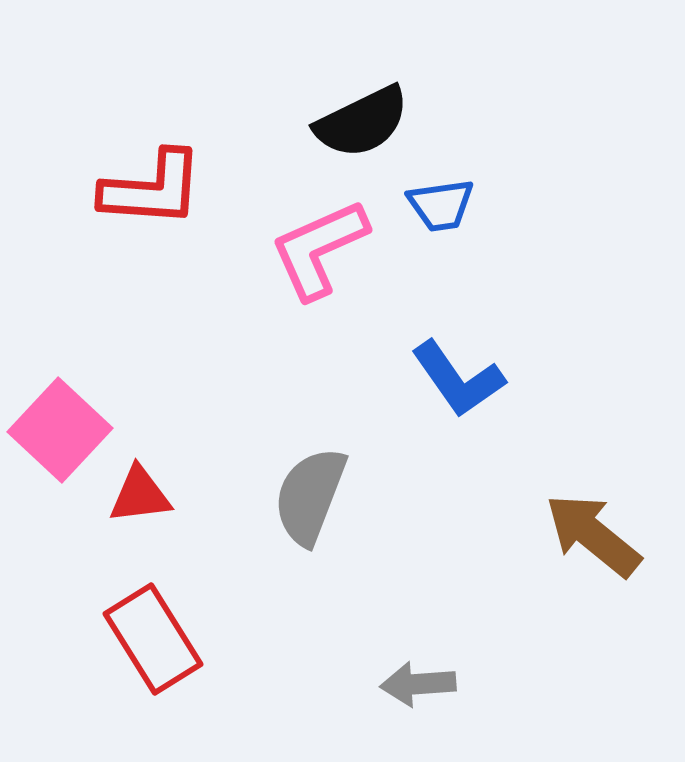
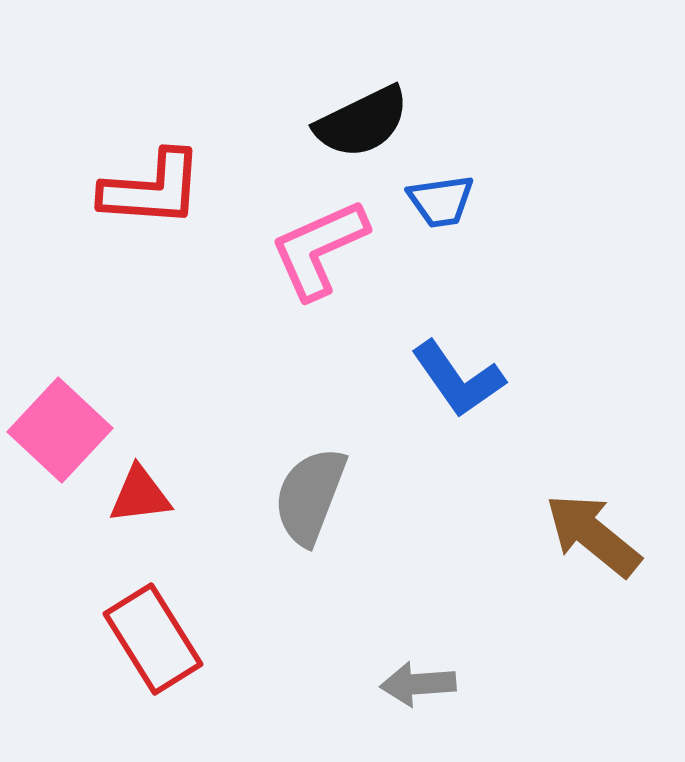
blue trapezoid: moved 4 px up
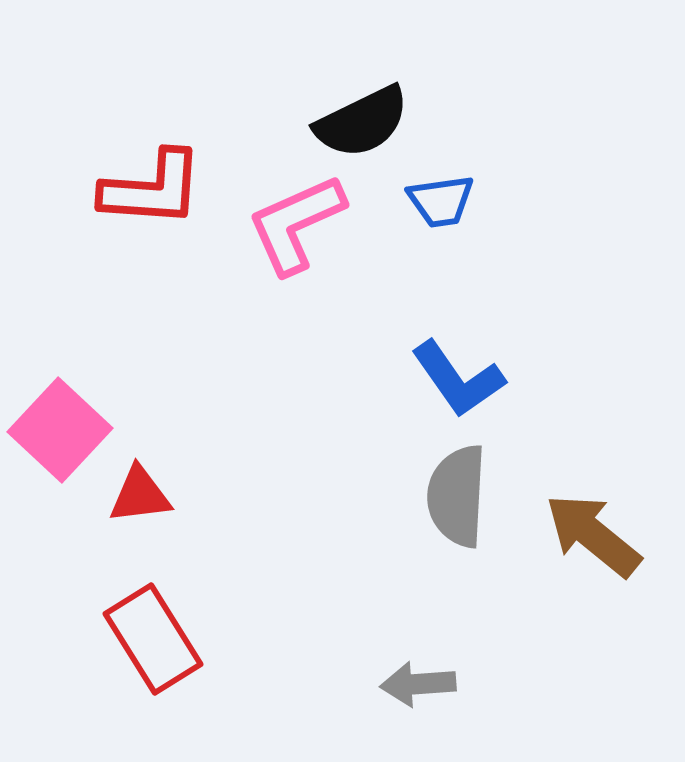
pink L-shape: moved 23 px left, 25 px up
gray semicircle: moved 147 px right; rotated 18 degrees counterclockwise
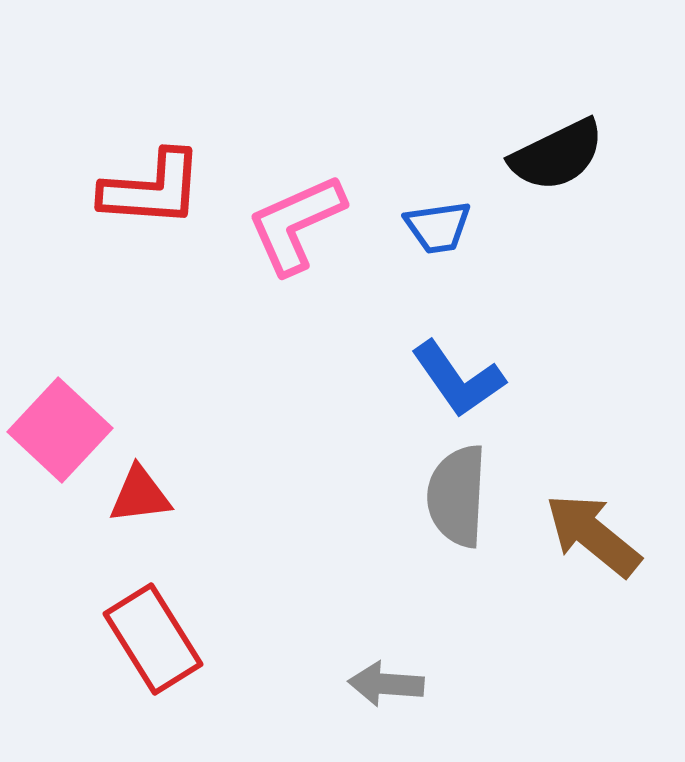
black semicircle: moved 195 px right, 33 px down
blue trapezoid: moved 3 px left, 26 px down
gray arrow: moved 32 px left; rotated 8 degrees clockwise
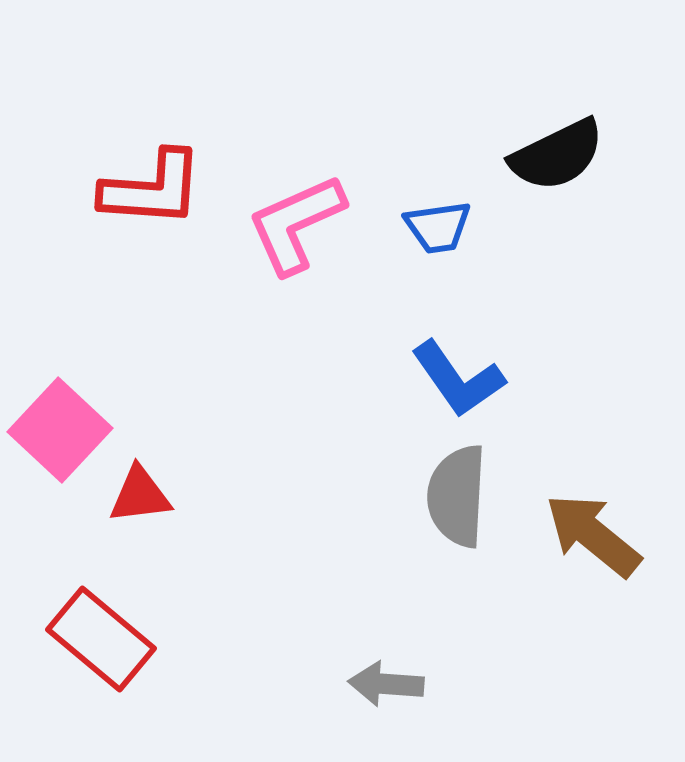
red rectangle: moved 52 px left; rotated 18 degrees counterclockwise
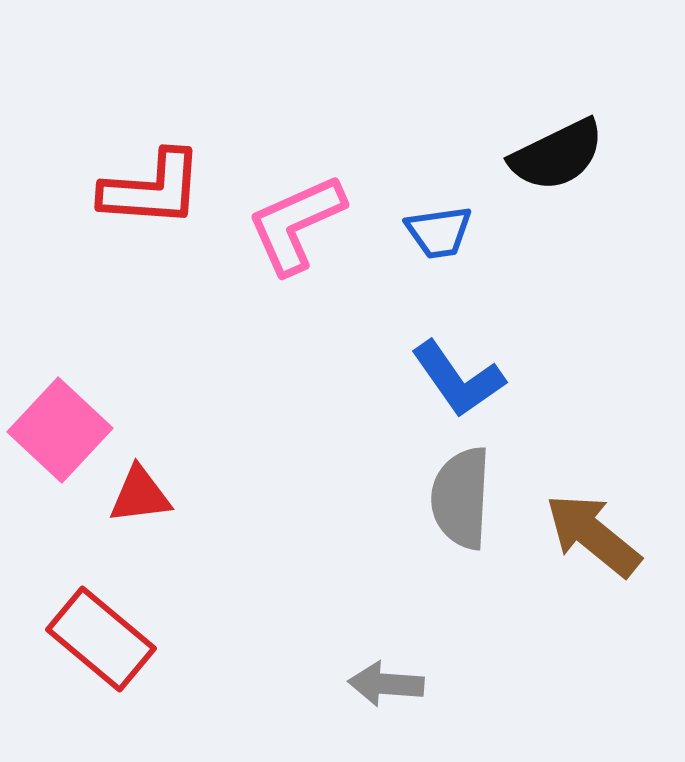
blue trapezoid: moved 1 px right, 5 px down
gray semicircle: moved 4 px right, 2 px down
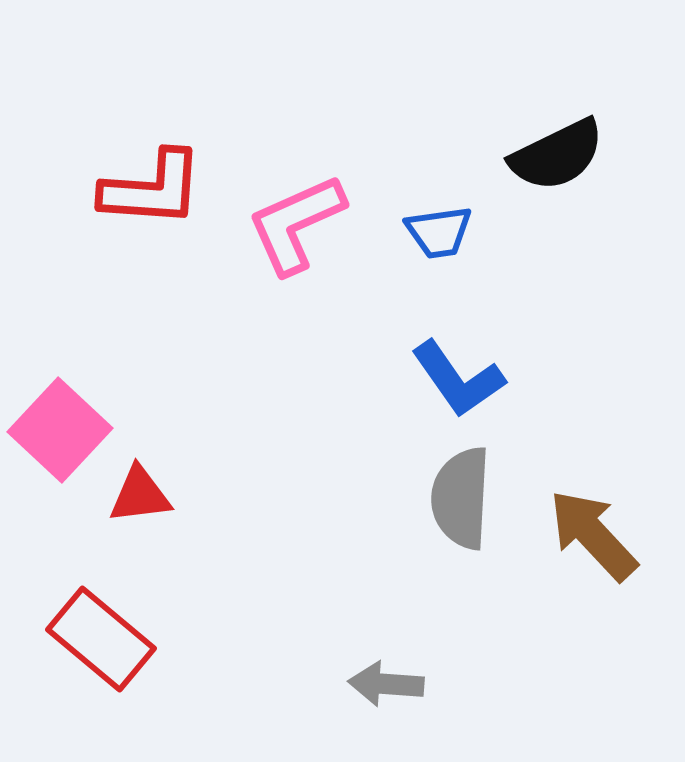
brown arrow: rotated 8 degrees clockwise
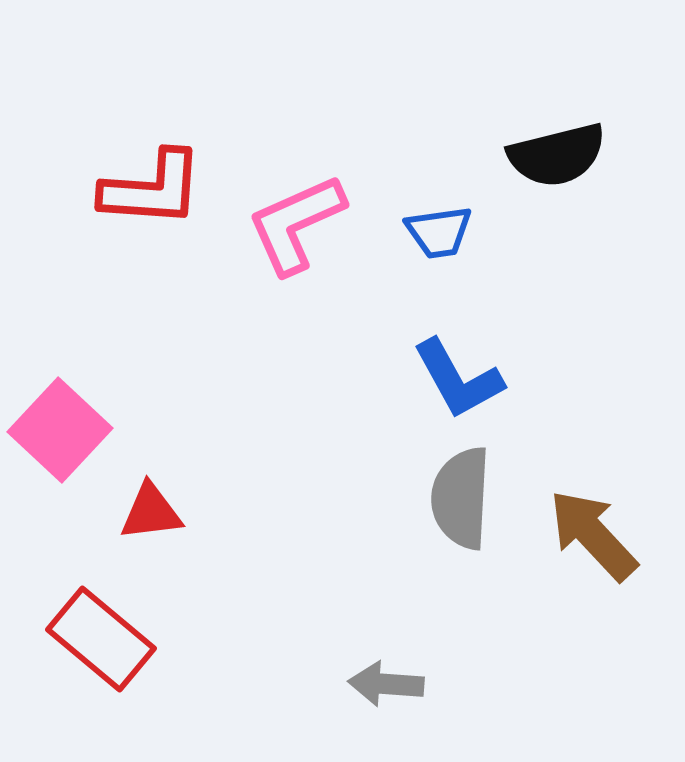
black semicircle: rotated 12 degrees clockwise
blue L-shape: rotated 6 degrees clockwise
red triangle: moved 11 px right, 17 px down
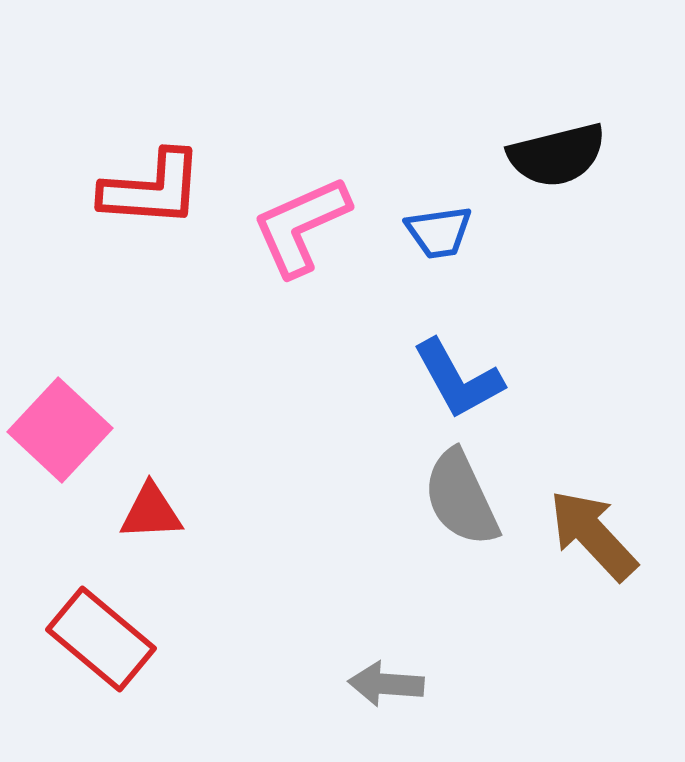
pink L-shape: moved 5 px right, 2 px down
gray semicircle: rotated 28 degrees counterclockwise
red triangle: rotated 4 degrees clockwise
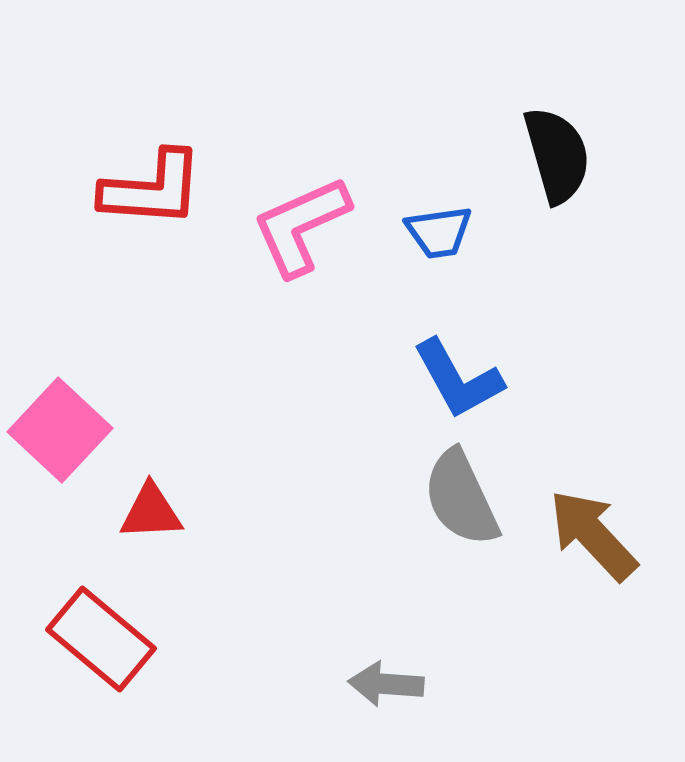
black semicircle: rotated 92 degrees counterclockwise
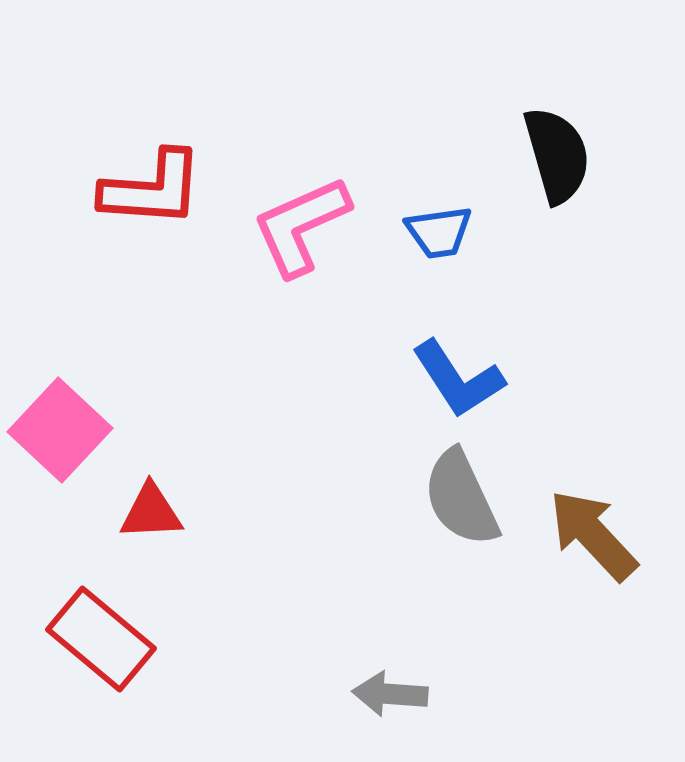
blue L-shape: rotated 4 degrees counterclockwise
gray arrow: moved 4 px right, 10 px down
